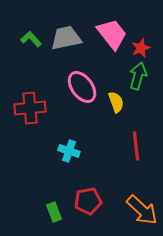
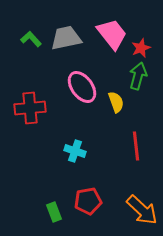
cyan cross: moved 6 px right
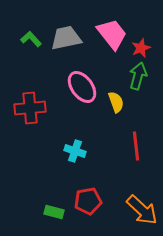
green rectangle: rotated 54 degrees counterclockwise
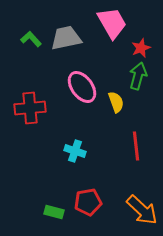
pink trapezoid: moved 11 px up; rotated 8 degrees clockwise
red pentagon: moved 1 px down
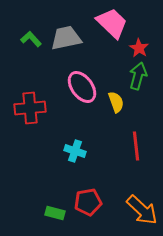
pink trapezoid: rotated 16 degrees counterclockwise
red star: moved 2 px left; rotated 18 degrees counterclockwise
green rectangle: moved 1 px right, 1 px down
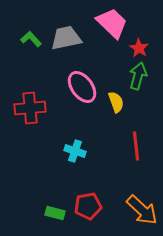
red pentagon: moved 4 px down
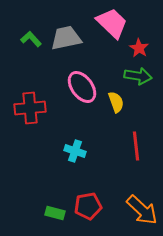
green arrow: rotated 84 degrees clockwise
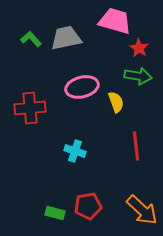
pink trapezoid: moved 3 px right, 2 px up; rotated 28 degrees counterclockwise
pink ellipse: rotated 68 degrees counterclockwise
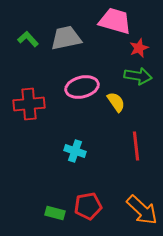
green L-shape: moved 3 px left
red star: rotated 18 degrees clockwise
yellow semicircle: rotated 15 degrees counterclockwise
red cross: moved 1 px left, 4 px up
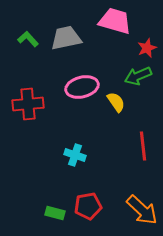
red star: moved 8 px right
green arrow: rotated 148 degrees clockwise
red cross: moved 1 px left
red line: moved 7 px right
cyan cross: moved 4 px down
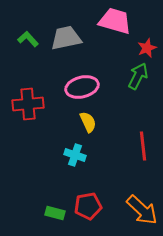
green arrow: rotated 140 degrees clockwise
yellow semicircle: moved 28 px left, 20 px down; rotated 10 degrees clockwise
